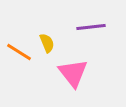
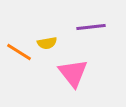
yellow semicircle: rotated 102 degrees clockwise
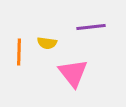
yellow semicircle: rotated 18 degrees clockwise
orange line: rotated 60 degrees clockwise
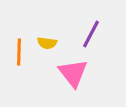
purple line: moved 7 px down; rotated 56 degrees counterclockwise
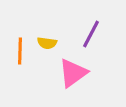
orange line: moved 1 px right, 1 px up
pink triangle: rotated 32 degrees clockwise
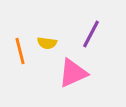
orange line: rotated 16 degrees counterclockwise
pink triangle: rotated 12 degrees clockwise
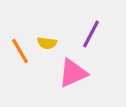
orange line: rotated 16 degrees counterclockwise
